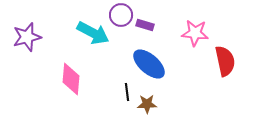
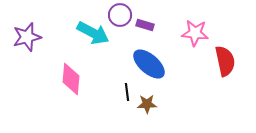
purple circle: moved 1 px left
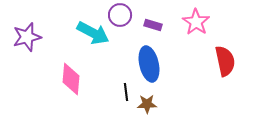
purple rectangle: moved 8 px right
pink star: moved 1 px right, 11 px up; rotated 28 degrees clockwise
blue ellipse: rotated 36 degrees clockwise
black line: moved 1 px left
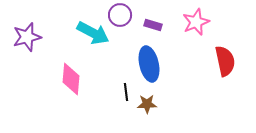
pink star: rotated 16 degrees clockwise
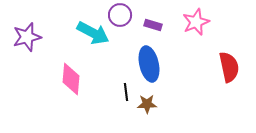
red semicircle: moved 4 px right, 6 px down
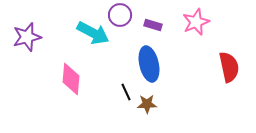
black line: rotated 18 degrees counterclockwise
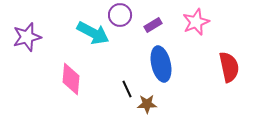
purple rectangle: rotated 48 degrees counterclockwise
blue ellipse: moved 12 px right
black line: moved 1 px right, 3 px up
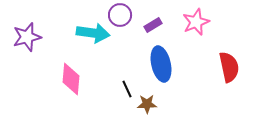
cyan arrow: rotated 20 degrees counterclockwise
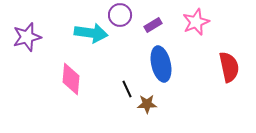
cyan arrow: moved 2 px left
